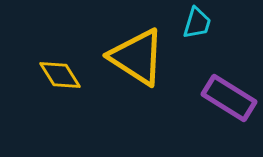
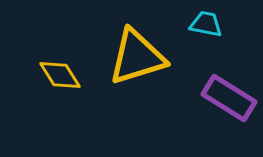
cyan trapezoid: moved 9 px right, 1 px down; rotated 96 degrees counterclockwise
yellow triangle: rotated 50 degrees counterclockwise
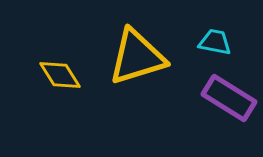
cyan trapezoid: moved 9 px right, 18 px down
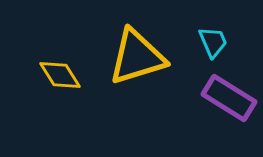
cyan trapezoid: moved 2 px left; rotated 56 degrees clockwise
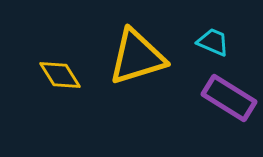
cyan trapezoid: rotated 44 degrees counterclockwise
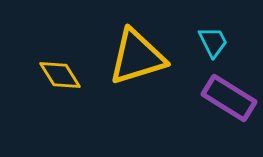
cyan trapezoid: rotated 40 degrees clockwise
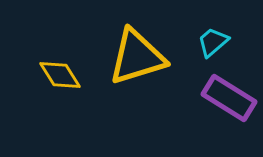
cyan trapezoid: rotated 104 degrees counterclockwise
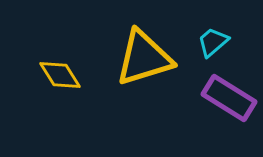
yellow triangle: moved 7 px right, 1 px down
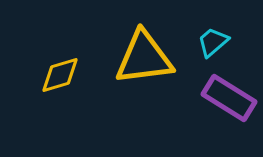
yellow triangle: rotated 10 degrees clockwise
yellow diamond: rotated 75 degrees counterclockwise
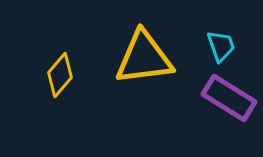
cyan trapezoid: moved 8 px right, 4 px down; rotated 112 degrees clockwise
yellow diamond: rotated 33 degrees counterclockwise
